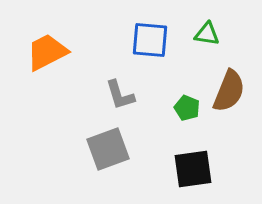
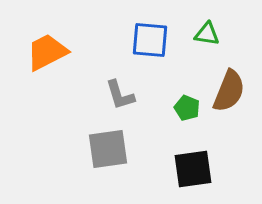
gray square: rotated 12 degrees clockwise
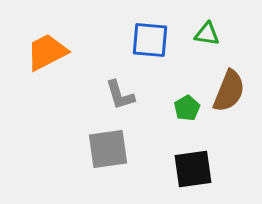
green pentagon: rotated 20 degrees clockwise
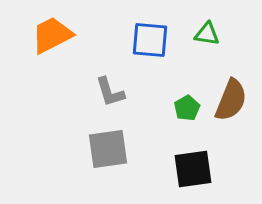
orange trapezoid: moved 5 px right, 17 px up
brown semicircle: moved 2 px right, 9 px down
gray L-shape: moved 10 px left, 3 px up
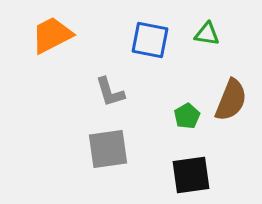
blue square: rotated 6 degrees clockwise
green pentagon: moved 8 px down
black square: moved 2 px left, 6 px down
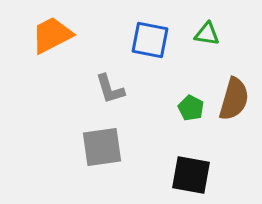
gray L-shape: moved 3 px up
brown semicircle: moved 3 px right, 1 px up; rotated 6 degrees counterclockwise
green pentagon: moved 4 px right, 8 px up; rotated 15 degrees counterclockwise
gray square: moved 6 px left, 2 px up
black square: rotated 18 degrees clockwise
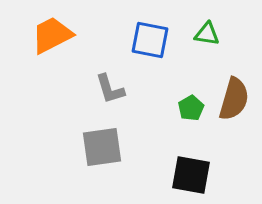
green pentagon: rotated 15 degrees clockwise
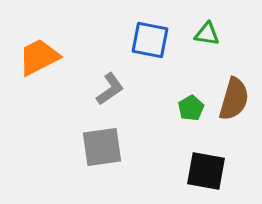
orange trapezoid: moved 13 px left, 22 px down
gray L-shape: rotated 108 degrees counterclockwise
black square: moved 15 px right, 4 px up
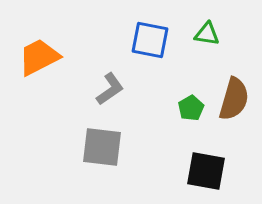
gray square: rotated 15 degrees clockwise
